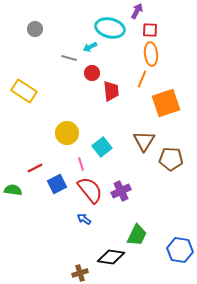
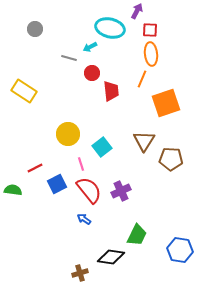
yellow circle: moved 1 px right, 1 px down
red semicircle: moved 1 px left
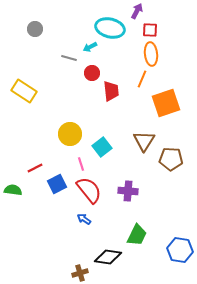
yellow circle: moved 2 px right
purple cross: moved 7 px right; rotated 30 degrees clockwise
black diamond: moved 3 px left
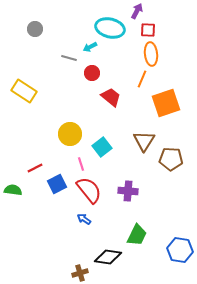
red square: moved 2 px left
red trapezoid: moved 6 px down; rotated 45 degrees counterclockwise
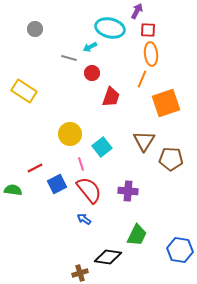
red trapezoid: rotated 70 degrees clockwise
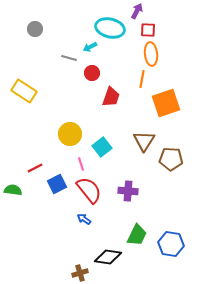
orange line: rotated 12 degrees counterclockwise
blue hexagon: moved 9 px left, 6 px up
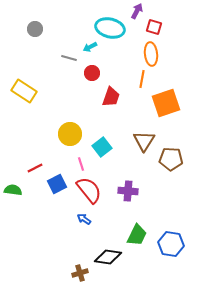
red square: moved 6 px right, 3 px up; rotated 14 degrees clockwise
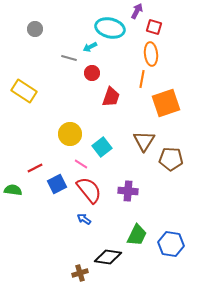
pink line: rotated 40 degrees counterclockwise
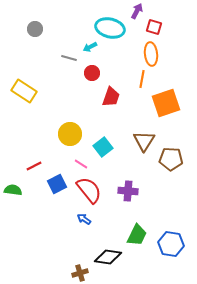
cyan square: moved 1 px right
red line: moved 1 px left, 2 px up
